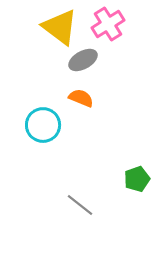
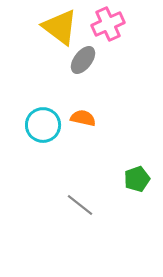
pink cross: rotated 8 degrees clockwise
gray ellipse: rotated 24 degrees counterclockwise
orange semicircle: moved 2 px right, 20 px down; rotated 10 degrees counterclockwise
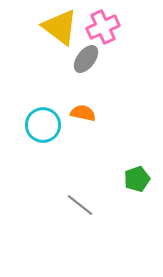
pink cross: moved 5 px left, 3 px down
gray ellipse: moved 3 px right, 1 px up
orange semicircle: moved 5 px up
